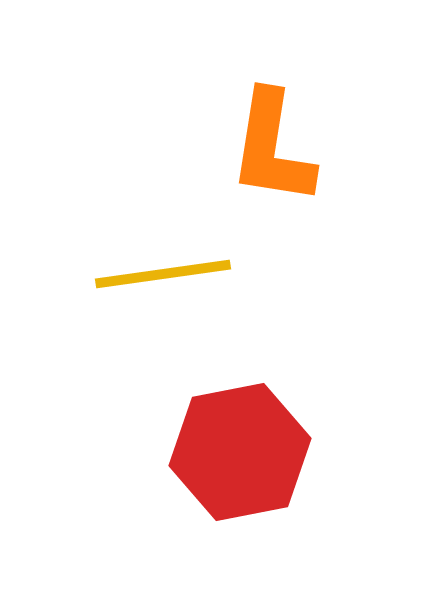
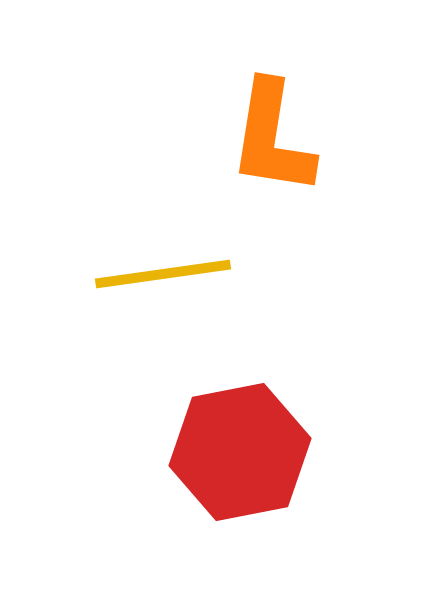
orange L-shape: moved 10 px up
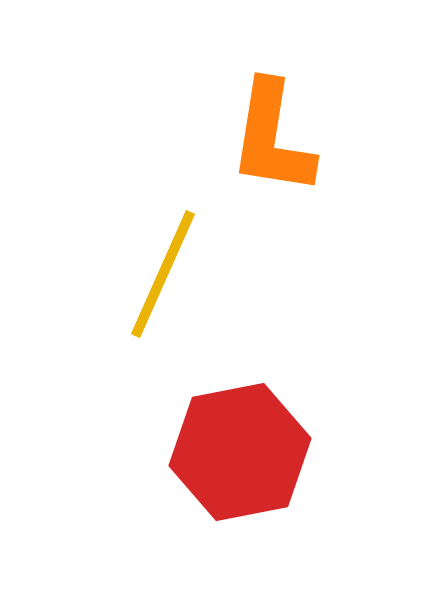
yellow line: rotated 58 degrees counterclockwise
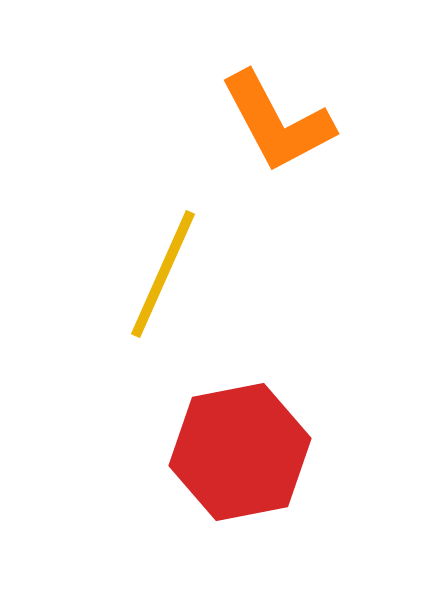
orange L-shape: moved 5 px right, 16 px up; rotated 37 degrees counterclockwise
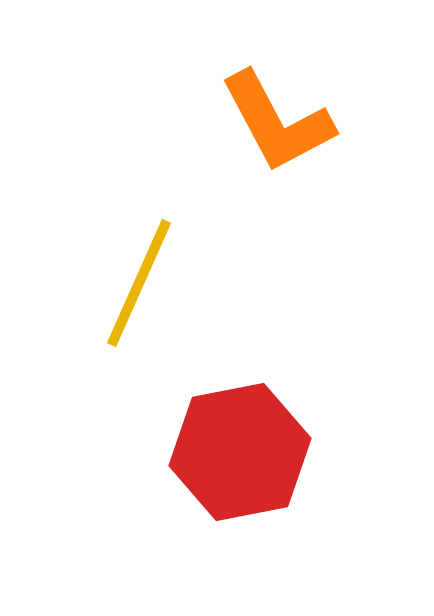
yellow line: moved 24 px left, 9 px down
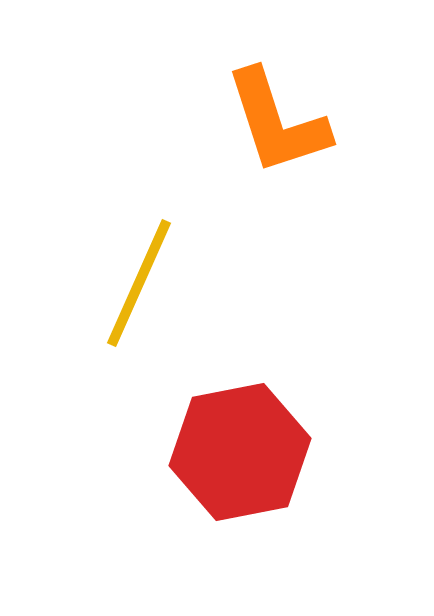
orange L-shape: rotated 10 degrees clockwise
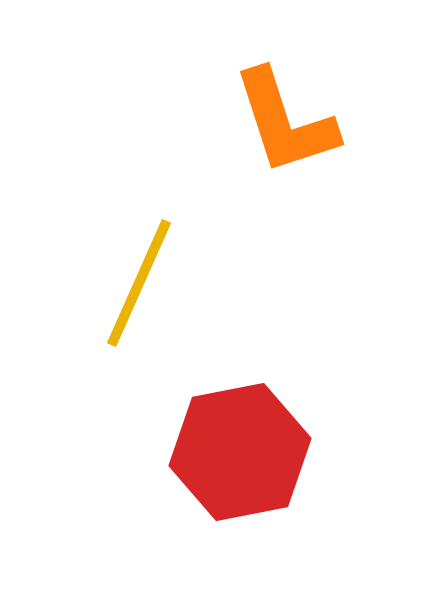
orange L-shape: moved 8 px right
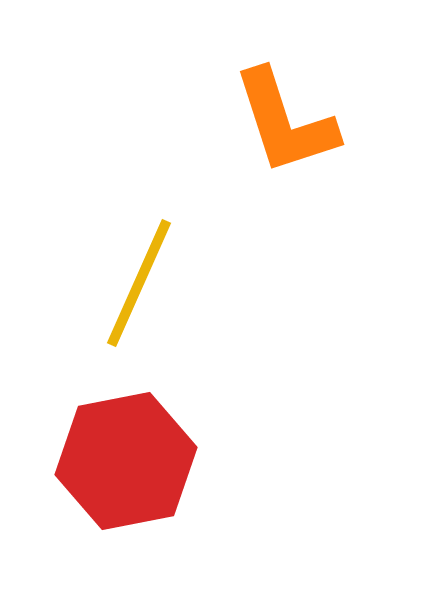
red hexagon: moved 114 px left, 9 px down
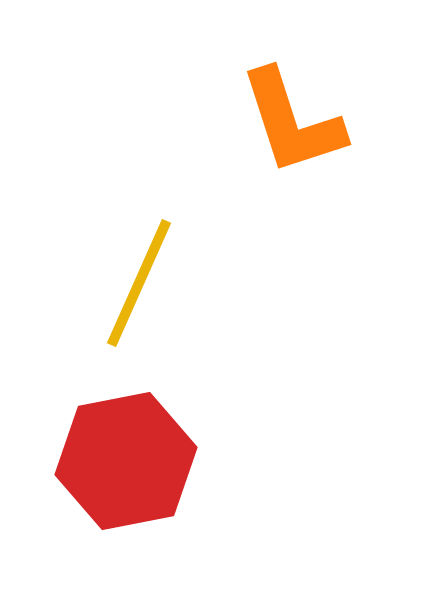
orange L-shape: moved 7 px right
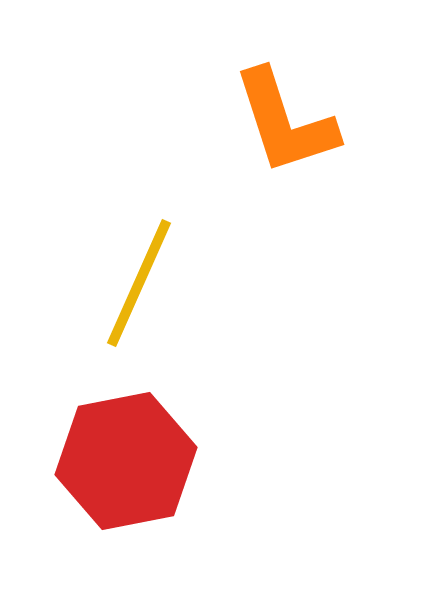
orange L-shape: moved 7 px left
